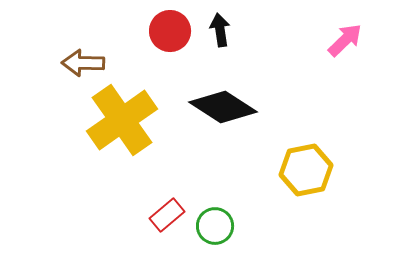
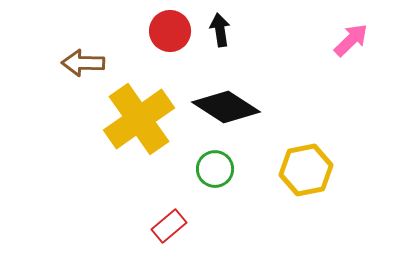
pink arrow: moved 6 px right
black diamond: moved 3 px right
yellow cross: moved 17 px right, 1 px up
red rectangle: moved 2 px right, 11 px down
green circle: moved 57 px up
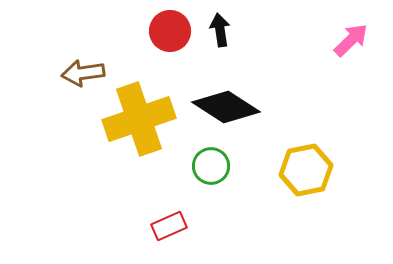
brown arrow: moved 10 px down; rotated 9 degrees counterclockwise
yellow cross: rotated 16 degrees clockwise
green circle: moved 4 px left, 3 px up
red rectangle: rotated 16 degrees clockwise
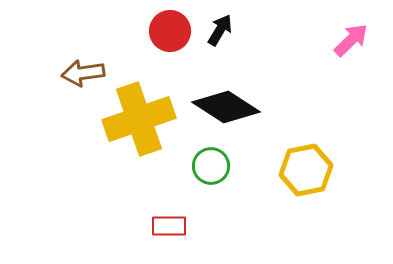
black arrow: rotated 40 degrees clockwise
red rectangle: rotated 24 degrees clockwise
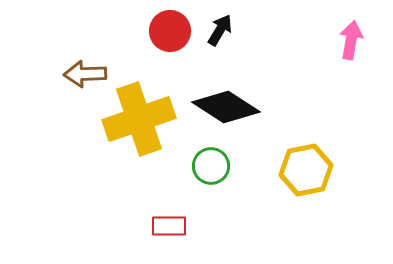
pink arrow: rotated 36 degrees counterclockwise
brown arrow: moved 2 px right, 1 px down; rotated 6 degrees clockwise
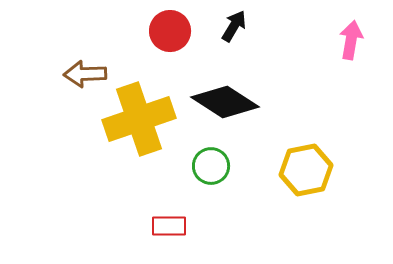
black arrow: moved 14 px right, 4 px up
black diamond: moved 1 px left, 5 px up
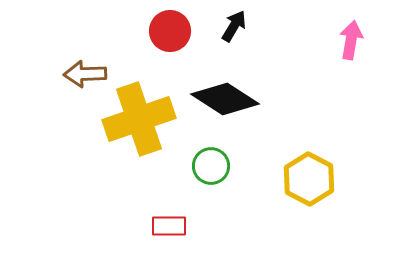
black diamond: moved 3 px up
yellow hexagon: moved 3 px right, 9 px down; rotated 21 degrees counterclockwise
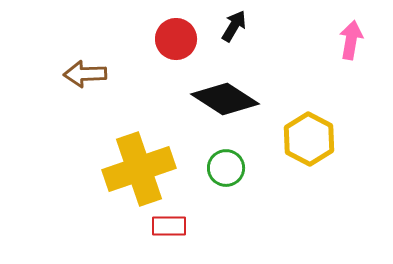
red circle: moved 6 px right, 8 px down
yellow cross: moved 50 px down
green circle: moved 15 px right, 2 px down
yellow hexagon: moved 40 px up
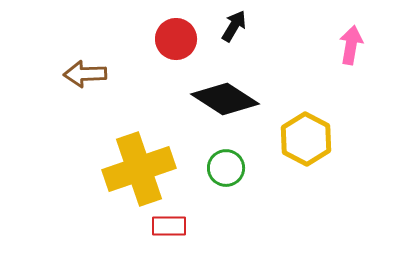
pink arrow: moved 5 px down
yellow hexagon: moved 3 px left
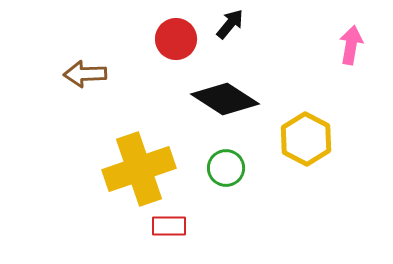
black arrow: moved 4 px left, 2 px up; rotated 8 degrees clockwise
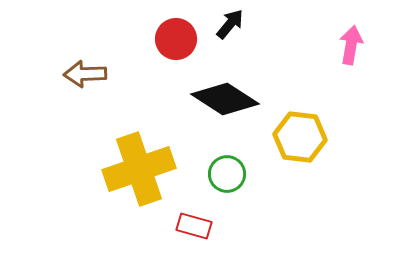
yellow hexagon: moved 6 px left, 2 px up; rotated 21 degrees counterclockwise
green circle: moved 1 px right, 6 px down
red rectangle: moved 25 px right; rotated 16 degrees clockwise
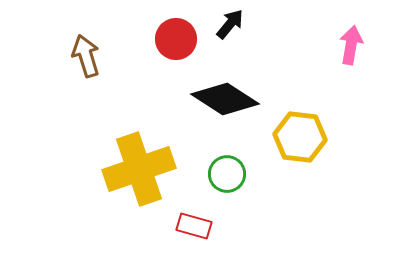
brown arrow: moved 1 px right, 18 px up; rotated 75 degrees clockwise
